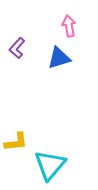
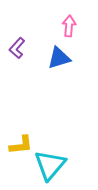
pink arrow: rotated 15 degrees clockwise
yellow L-shape: moved 5 px right, 3 px down
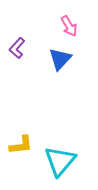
pink arrow: rotated 145 degrees clockwise
blue triangle: moved 1 px right, 1 px down; rotated 30 degrees counterclockwise
cyan triangle: moved 10 px right, 4 px up
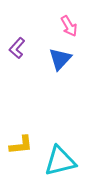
cyan triangle: rotated 36 degrees clockwise
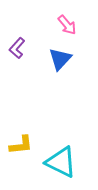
pink arrow: moved 2 px left, 1 px up; rotated 10 degrees counterclockwise
cyan triangle: moved 1 px right, 1 px down; rotated 40 degrees clockwise
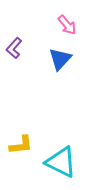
purple L-shape: moved 3 px left
